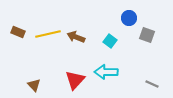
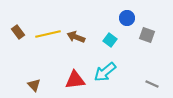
blue circle: moved 2 px left
brown rectangle: rotated 32 degrees clockwise
cyan square: moved 1 px up
cyan arrow: moved 1 px left; rotated 40 degrees counterclockwise
red triangle: rotated 40 degrees clockwise
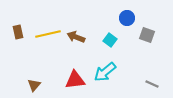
brown rectangle: rotated 24 degrees clockwise
brown triangle: rotated 24 degrees clockwise
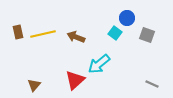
yellow line: moved 5 px left
cyan square: moved 5 px right, 7 px up
cyan arrow: moved 6 px left, 8 px up
red triangle: rotated 35 degrees counterclockwise
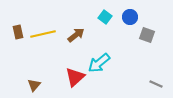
blue circle: moved 3 px right, 1 px up
cyan square: moved 10 px left, 16 px up
brown arrow: moved 2 px up; rotated 120 degrees clockwise
cyan arrow: moved 1 px up
red triangle: moved 3 px up
gray line: moved 4 px right
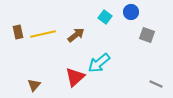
blue circle: moved 1 px right, 5 px up
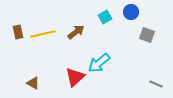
cyan square: rotated 24 degrees clockwise
brown arrow: moved 3 px up
brown triangle: moved 1 px left, 2 px up; rotated 40 degrees counterclockwise
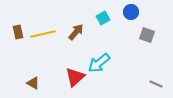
cyan square: moved 2 px left, 1 px down
brown arrow: rotated 12 degrees counterclockwise
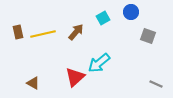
gray square: moved 1 px right, 1 px down
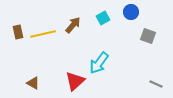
brown arrow: moved 3 px left, 7 px up
cyan arrow: rotated 15 degrees counterclockwise
red triangle: moved 4 px down
